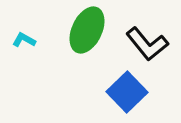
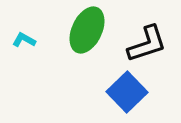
black L-shape: rotated 69 degrees counterclockwise
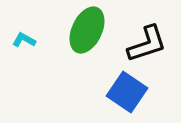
blue square: rotated 12 degrees counterclockwise
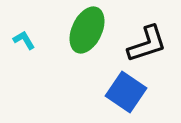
cyan L-shape: rotated 30 degrees clockwise
blue square: moved 1 px left
